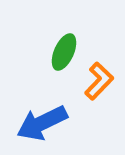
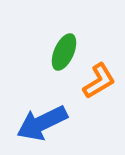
orange L-shape: rotated 15 degrees clockwise
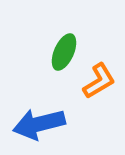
blue arrow: moved 3 px left, 1 px down; rotated 12 degrees clockwise
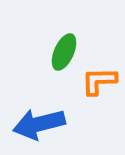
orange L-shape: rotated 150 degrees counterclockwise
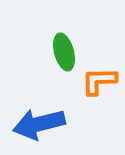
green ellipse: rotated 39 degrees counterclockwise
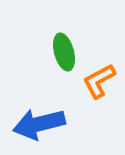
orange L-shape: rotated 27 degrees counterclockwise
